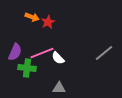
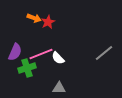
orange arrow: moved 2 px right, 1 px down
pink line: moved 1 px left, 1 px down
green cross: rotated 24 degrees counterclockwise
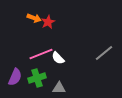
purple semicircle: moved 25 px down
green cross: moved 10 px right, 10 px down
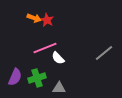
red star: moved 1 px left, 2 px up; rotated 16 degrees counterclockwise
pink line: moved 4 px right, 6 px up
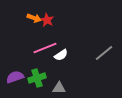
white semicircle: moved 3 px right, 3 px up; rotated 80 degrees counterclockwise
purple semicircle: rotated 132 degrees counterclockwise
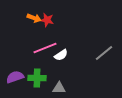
red star: rotated 16 degrees counterclockwise
green cross: rotated 18 degrees clockwise
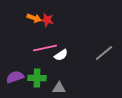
pink line: rotated 10 degrees clockwise
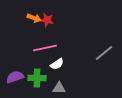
white semicircle: moved 4 px left, 9 px down
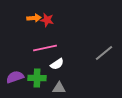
orange arrow: rotated 24 degrees counterclockwise
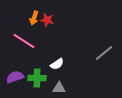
orange arrow: rotated 112 degrees clockwise
pink line: moved 21 px left, 7 px up; rotated 45 degrees clockwise
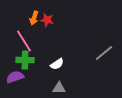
pink line: rotated 25 degrees clockwise
green cross: moved 12 px left, 18 px up
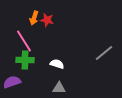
white semicircle: rotated 128 degrees counterclockwise
purple semicircle: moved 3 px left, 5 px down
